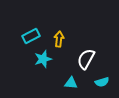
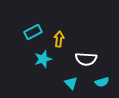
cyan rectangle: moved 2 px right, 4 px up
white semicircle: rotated 115 degrees counterclockwise
cyan triangle: rotated 40 degrees clockwise
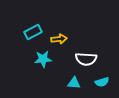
yellow arrow: rotated 77 degrees clockwise
cyan star: rotated 12 degrees clockwise
cyan triangle: moved 3 px right; rotated 40 degrees counterclockwise
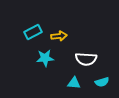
yellow arrow: moved 3 px up
cyan star: moved 2 px right, 1 px up
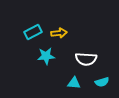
yellow arrow: moved 3 px up
cyan star: moved 1 px right, 2 px up
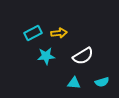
cyan rectangle: moved 1 px down
white semicircle: moved 3 px left, 3 px up; rotated 35 degrees counterclockwise
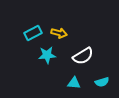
yellow arrow: rotated 21 degrees clockwise
cyan star: moved 1 px right, 1 px up
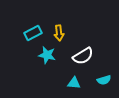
yellow arrow: rotated 70 degrees clockwise
cyan star: rotated 18 degrees clockwise
cyan semicircle: moved 2 px right, 2 px up
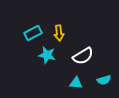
cyan triangle: moved 2 px right
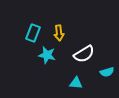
cyan rectangle: rotated 42 degrees counterclockwise
white semicircle: moved 1 px right, 2 px up
cyan semicircle: moved 3 px right, 8 px up
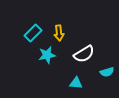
cyan rectangle: rotated 24 degrees clockwise
cyan star: rotated 24 degrees counterclockwise
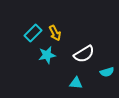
yellow arrow: moved 4 px left; rotated 21 degrees counterclockwise
